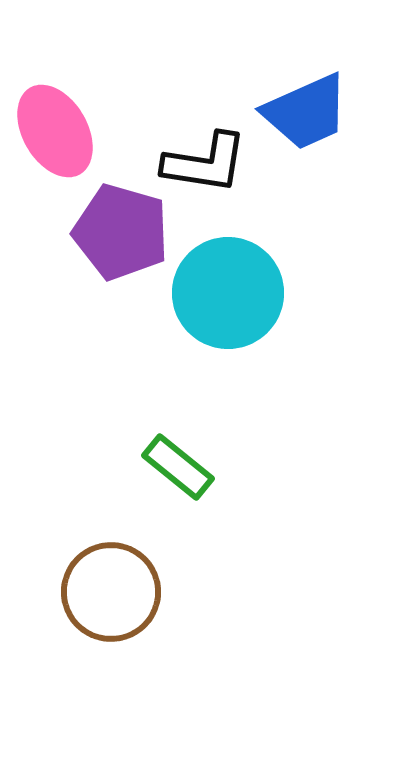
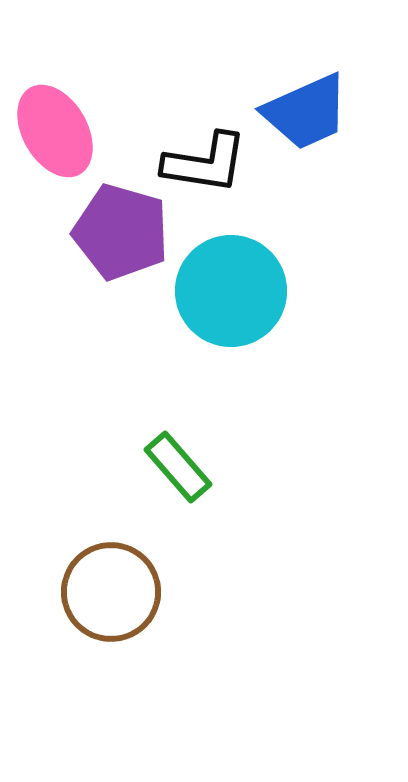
cyan circle: moved 3 px right, 2 px up
green rectangle: rotated 10 degrees clockwise
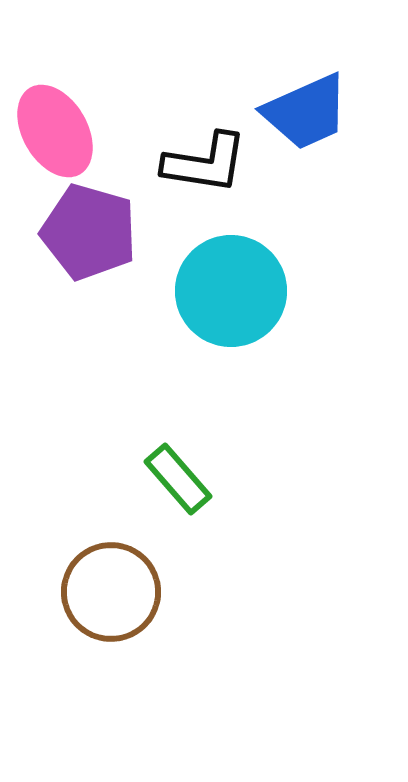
purple pentagon: moved 32 px left
green rectangle: moved 12 px down
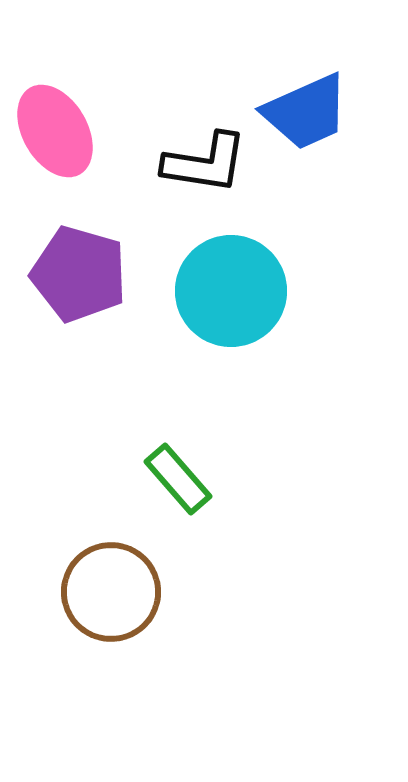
purple pentagon: moved 10 px left, 42 px down
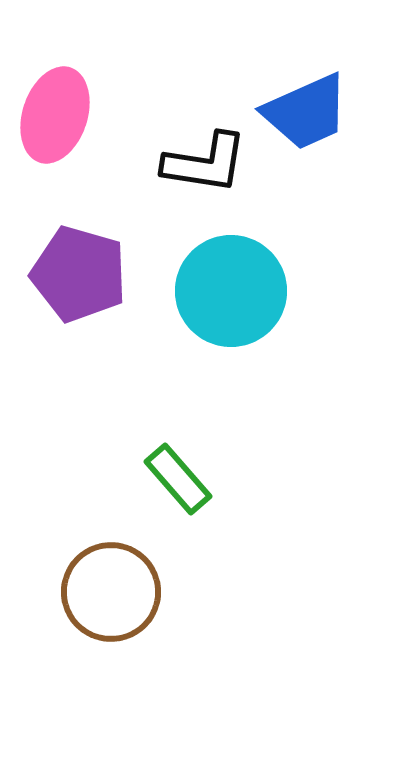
pink ellipse: moved 16 px up; rotated 48 degrees clockwise
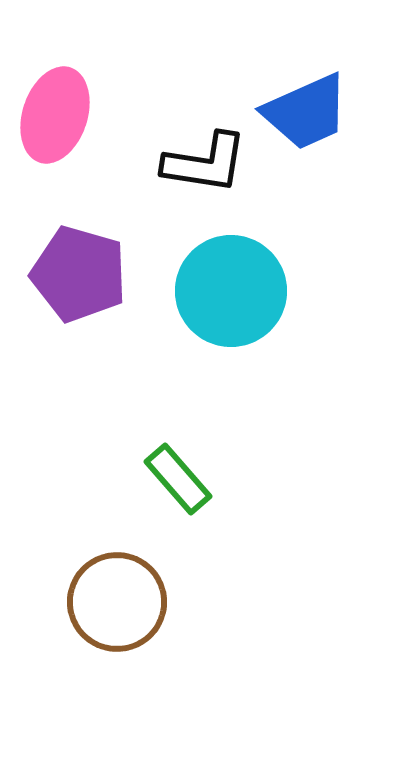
brown circle: moved 6 px right, 10 px down
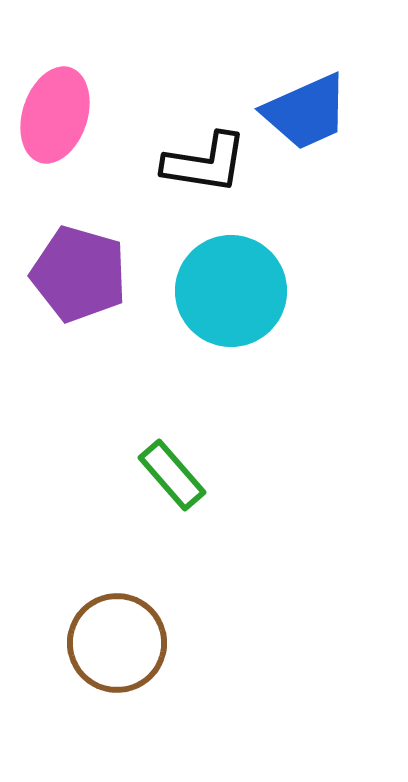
green rectangle: moved 6 px left, 4 px up
brown circle: moved 41 px down
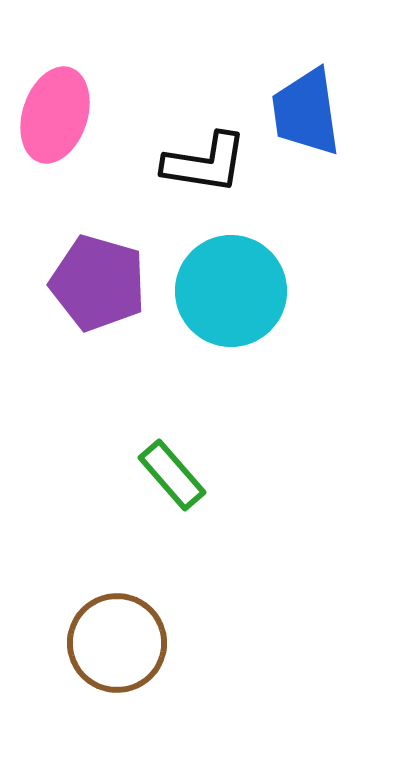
blue trapezoid: rotated 106 degrees clockwise
purple pentagon: moved 19 px right, 9 px down
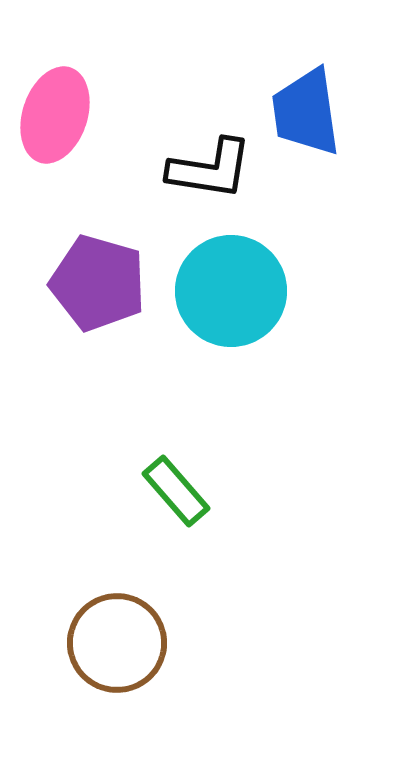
black L-shape: moved 5 px right, 6 px down
green rectangle: moved 4 px right, 16 px down
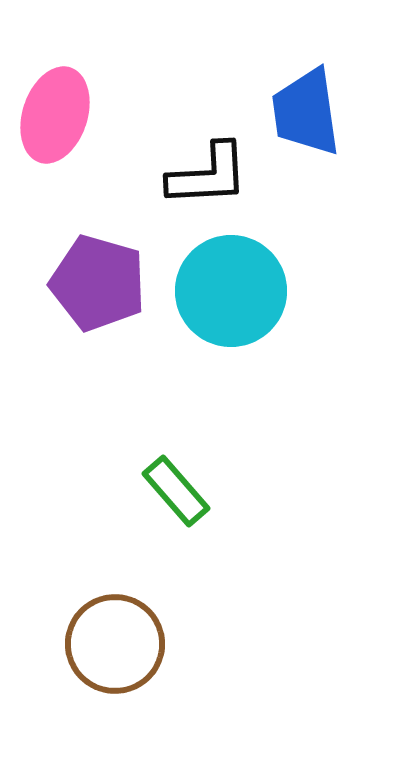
black L-shape: moved 2 px left, 6 px down; rotated 12 degrees counterclockwise
brown circle: moved 2 px left, 1 px down
